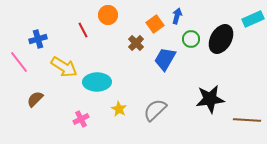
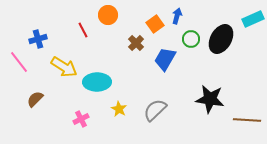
black star: rotated 16 degrees clockwise
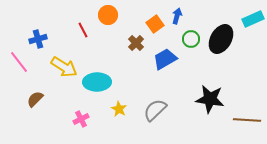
blue trapezoid: rotated 30 degrees clockwise
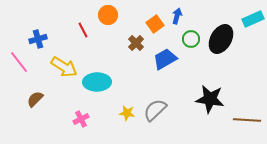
yellow star: moved 8 px right, 4 px down; rotated 21 degrees counterclockwise
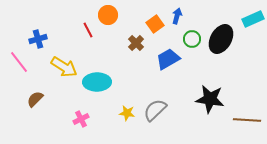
red line: moved 5 px right
green circle: moved 1 px right
blue trapezoid: moved 3 px right
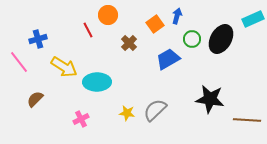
brown cross: moved 7 px left
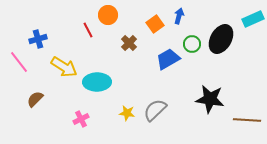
blue arrow: moved 2 px right
green circle: moved 5 px down
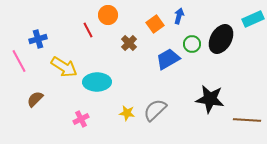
pink line: moved 1 px up; rotated 10 degrees clockwise
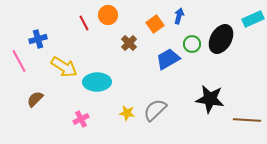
red line: moved 4 px left, 7 px up
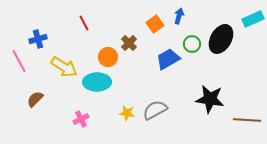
orange circle: moved 42 px down
gray semicircle: rotated 15 degrees clockwise
